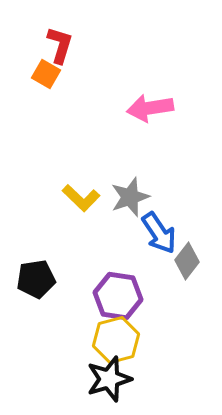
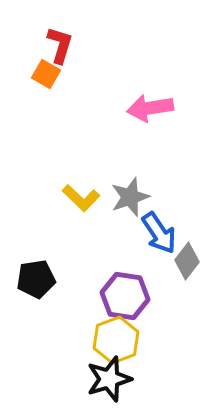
purple hexagon: moved 7 px right
yellow hexagon: rotated 6 degrees counterclockwise
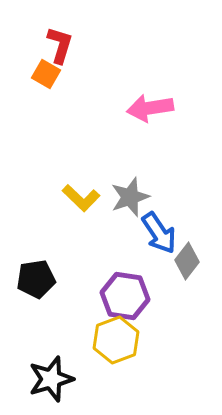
black star: moved 58 px left
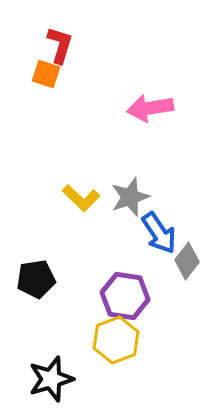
orange square: rotated 12 degrees counterclockwise
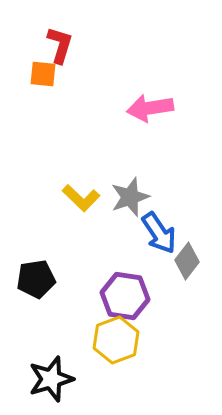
orange square: moved 3 px left; rotated 12 degrees counterclockwise
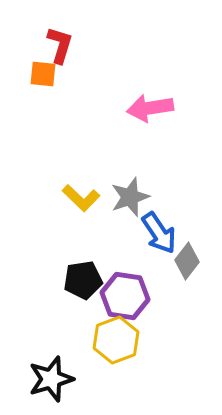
black pentagon: moved 47 px right, 1 px down
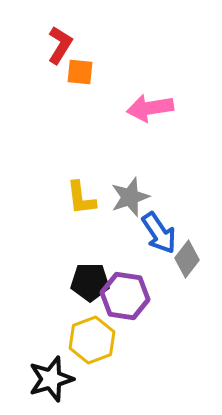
red L-shape: rotated 15 degrees clockwise
orange square: moved 37 px right, 2 px up
yellow L-shape: rotated 39 degrees clockwise
gray diamond: moved 2 px up
black pentagon: moved 7 px right, 2 px down; rotated 9 degrees clockwise
yellow hexagon: moved 24 px left
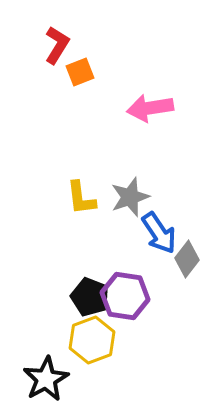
red L-shape: moved 3 px left
orange square: rotated 28 degrees counterclockwise
black pentagon: moved 15 px down; rotated 21 degrees clockwise
black star: moved 5 px left; rotated 12 degrees counterclockwise
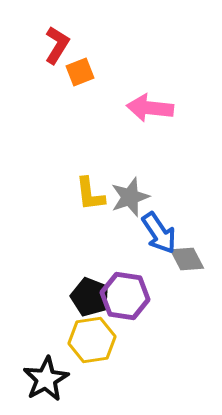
pink arrow: rotated 15 degrees clockwise
yellow L-shape: moved 9 px right, 4 px up
gray diamond: rotated 66 degrees counterclockwise
yellow hexagon: rotated 12 degrees clockwise
